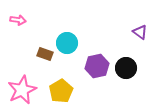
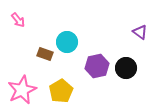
pink arrow: rotated 42 degrees clockwise
cyan circle: moved 1 px up
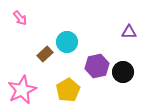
pink arrow: moved 2 px right, 2 px up
purple triangle: moved 11 px left; rotated 35 degrees counterclockwise
brown rectangle: rotated 63 degrees counterclockwise
black circle: moved 3 px left, 4 px down
yellow pentagon: moved 7 px right, 1 px up
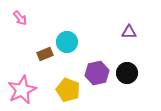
brown rectangle: rotated 21 degrees clockwise
purple hexagon: moved 7 px down
black circle: moved 4 px right, 1 px down
yellow pentagon: rotated 20 degrees counterclockwise
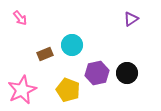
purple triangle: moved 2 px right, 13 px up; rotated 35 degrees counterclockwise
cyan circle: moved 5 px right, 3 px down
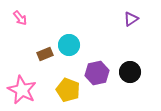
cyan circle: moved 3 px left
black circle: moved 3 px right, 1 px up
pink star: rotated 20 degrees counterclockwise
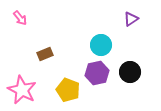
cyan circle: moved 32 px right
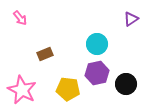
cyan circle: moved 4 px left, 1 px up
black circle: moved 4 px left, 12 px down
yellow pentagon: moved 1 px up; rotated 15 degrees counterclockwise
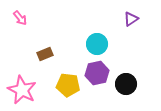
yellow pentagon: moved 4 px up
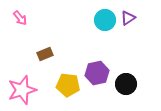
purple triangle: moved 3 px left, 1 px up
cyan circle: moved 8 px right, 24 px up
pink star: rotated 28 degrees clockwise
